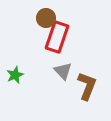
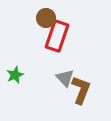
red rectangle: moved 1 px up
gray triangle: moved 2 px right, 7 px down
brown L-shape: moved 6 px left, 4 px down
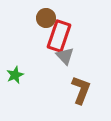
red rectangle: moved 2 px right
gray triangle: moved 22 px up
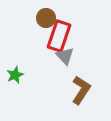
brown L-shape: rotated 12 degrees clockwise
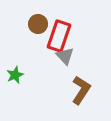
brown circle: moved 8 px left, 6 px down
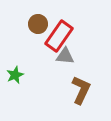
red rectangle: rotated 16 degrees clockwise
gray triangle: rotated 42 degrees counterclockwise
brown L-shape: rotated 8 degrees counterclockwise
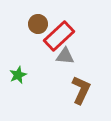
red rectangle: rotated 12 degrees clockwise
green star: moved 3 px right
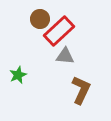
brown circle: moved 2 px right, 5 px up
red rectangle: moved 5 px up
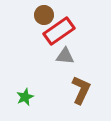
brown circle: moved 4 px right, 4 px up
red rectangle: rotated 8 degrees clockwise
green star: moved 7 px right, 22 px down
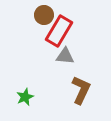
red rectangle: rotated 24 degrees counterclockwise
